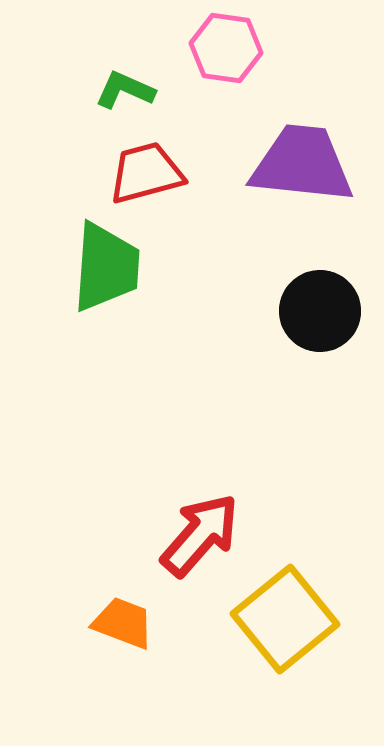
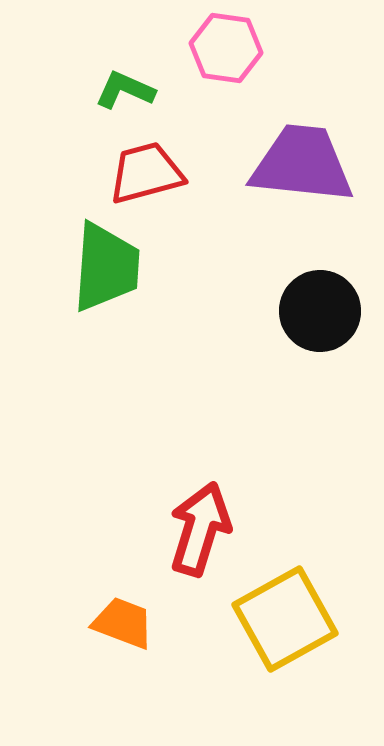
red arrow: moved 6 px up; rotated 24 degrees counterclockwise
yellow square: rotated 10 degrees clockwise
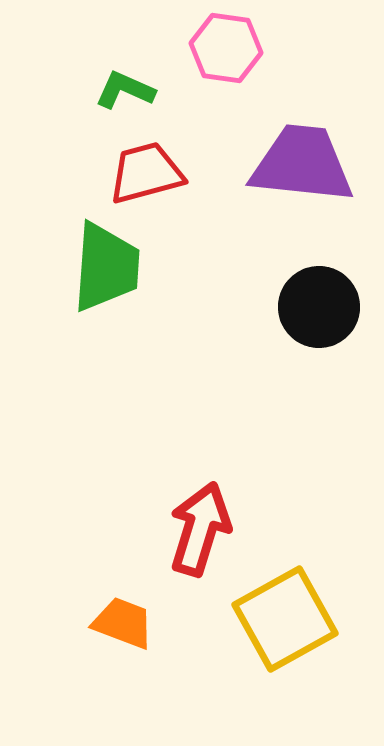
black circle: moved 1 px left, 4 px up
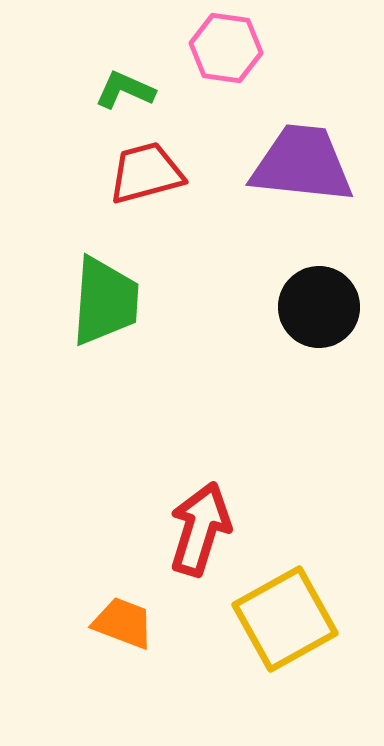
green trapezoid: moved 1 px left, 34 px down
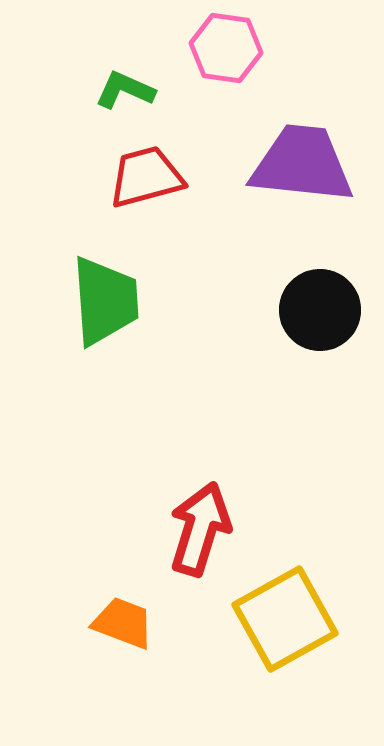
red trapezoid: moved 4 px down
green trapezoid: rotated 8 degrees counterclockwise
black circle: moved 1 px right, 3 px down
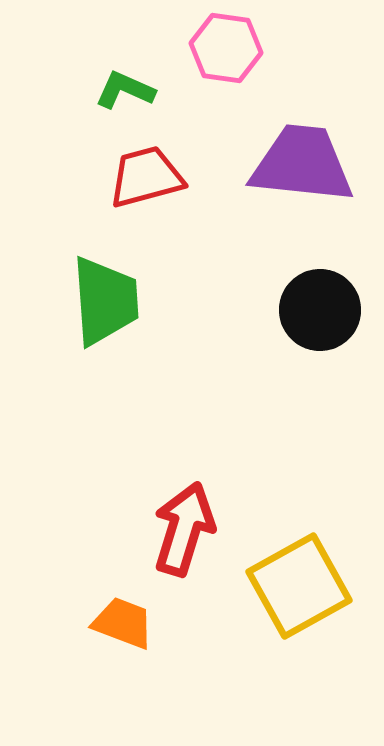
red arrow: moved 16 px left
yellow square: moved 14 px right, 33 px up
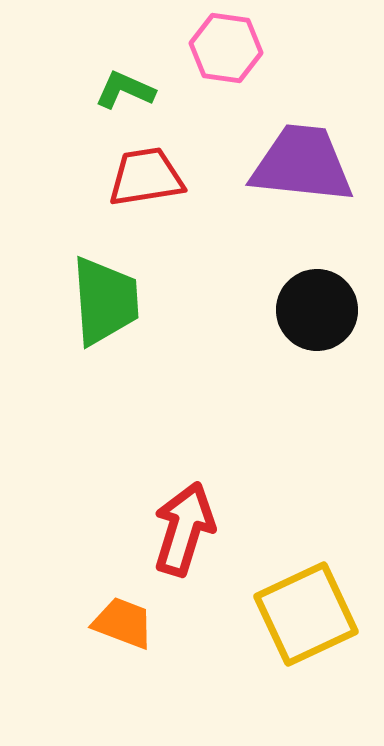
red trapezoid: rotated 6 degrees clockwise
black circle: moved 3 px left
yellow square: moved 7 px right, 28 px down; rotated 4 degrees clockwise
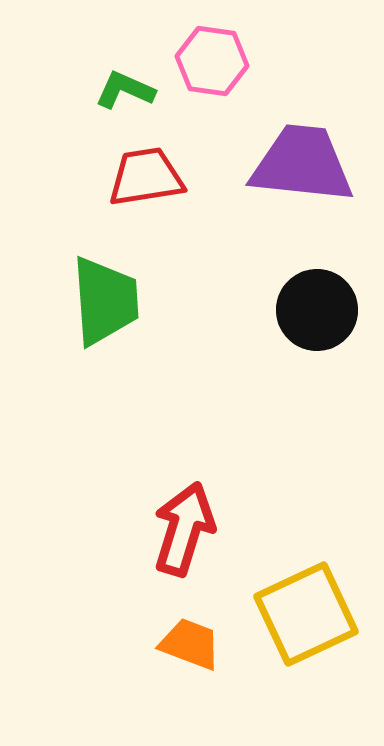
pink hexagon: moved 14 px left, 13 px down
orange trapezoid: moved 67 px right, 21 px down
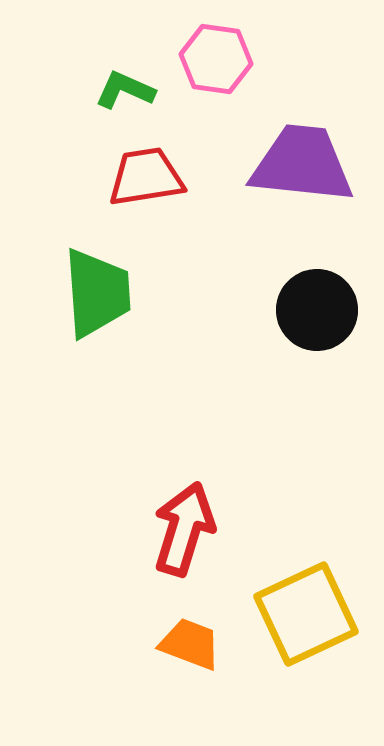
pink hexagon: moved 4 px right, 2 px up
green trapezoid: moved 8 px left, 8 px up
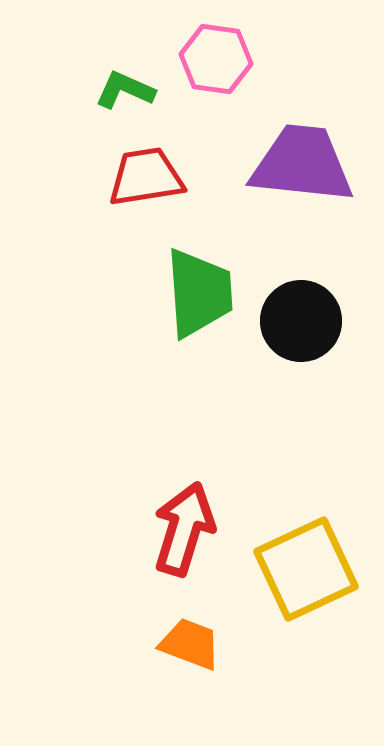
green trapezoid: moved 102 px right
black circle: moved 16 px left, 11 px down
yellow square: moved 45 px up
